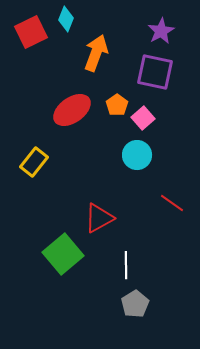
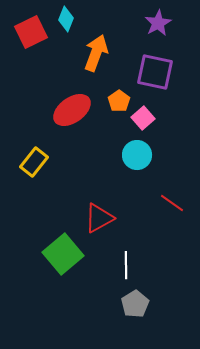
purple star: moved 3 px left, 8 px up
orange pentagon: moved 2 px right, 4 px up
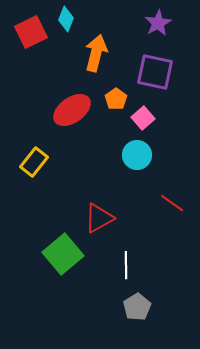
orange arrow: rotated 6 degrees counterclockwise
orange pentagon: moved 3 px left, 2 px up
gray pentagon: moved 2 px right, 3 px down
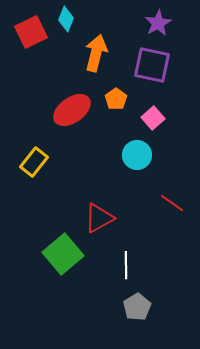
purple square: moved 3 px left, 7 px up
pink square: moved 10 px right
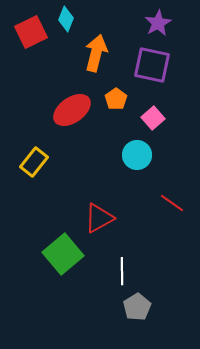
white line: moved 4 px left, 6 px down
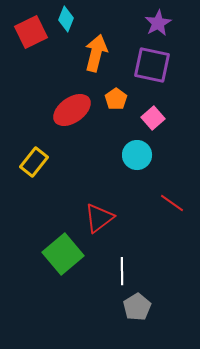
red triangle: rotated 8 degrees counterclockwise
